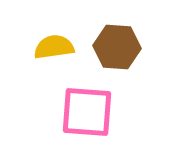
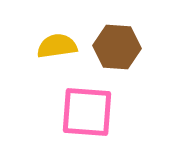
yellow semicircle: moved 3 px right, 1 px up
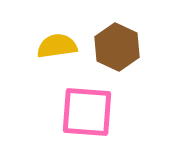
brown hexagon: rotated 21 degrees clockwise
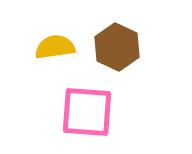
yellow semicircle: moved 2 px left, 1 px down
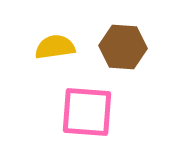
brown hexagon: moved 6 px right; rotated 21 degrees counterclockwise
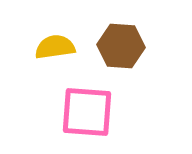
brown hexagon: moved 2 px left, 1 px up
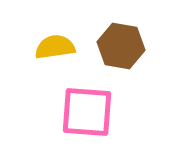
brown hexagon: rotated 6 degrees clockwise
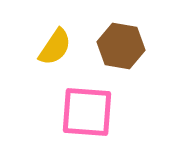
yellow semicircle: rotated 132 degrees clockwise
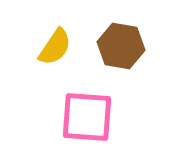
pink square: moved 5 px down
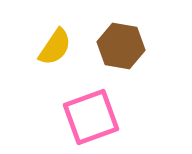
pink square: moved 4 px right; rotated 24 degrees counterclockwise
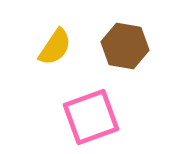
brown hexagon: moved 4 px right
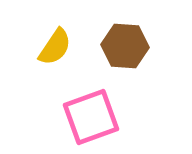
brown hexagon: rotated 6 degrees counterclockwise
